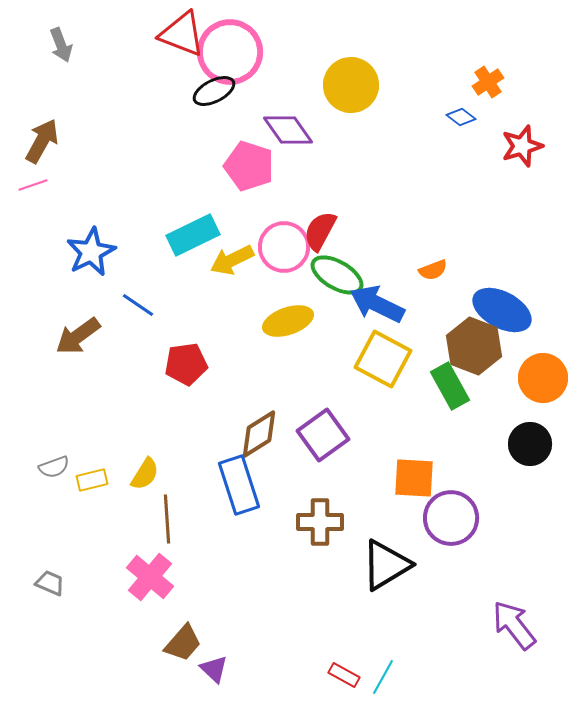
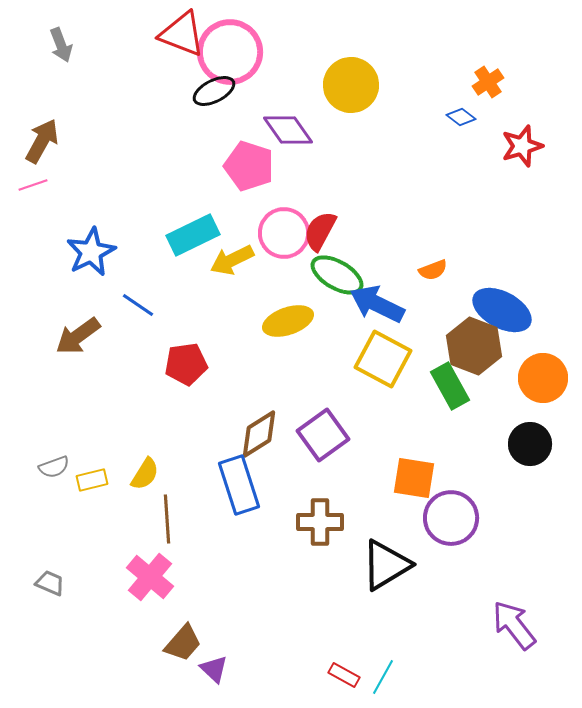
pink circle at (284, 247): moved 14 px up
orange square at (414, 478): rotated 6 degrees clockwise
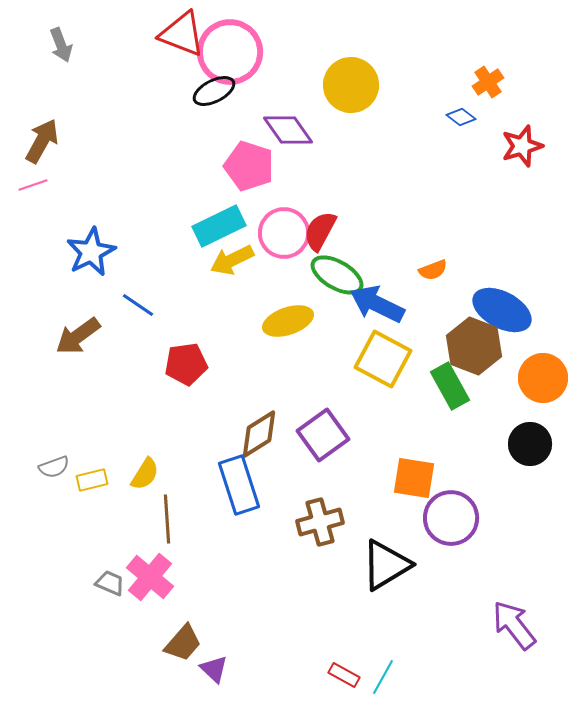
cyan rectangle at (193, 235): moved 26 px right, 9 px up
brown cross at (320, 522): rotated 15 degrees counterclockwise
gray trapezoid at (50, 583): moved 60 px right
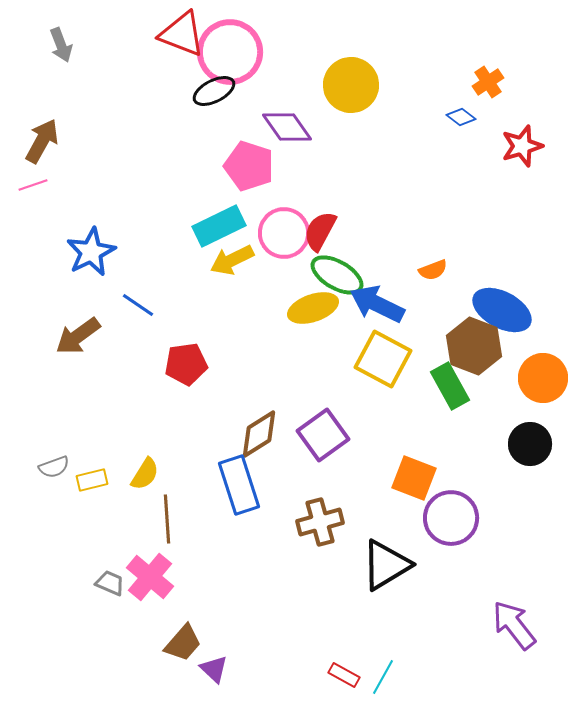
purple diamond at (288, 130): moved 1 px left, 3 px up
yellow ellipse at (288, 321): moved 25 px right, 13 px up
orange square at (414, 478): rotated 12 degrees clockwise
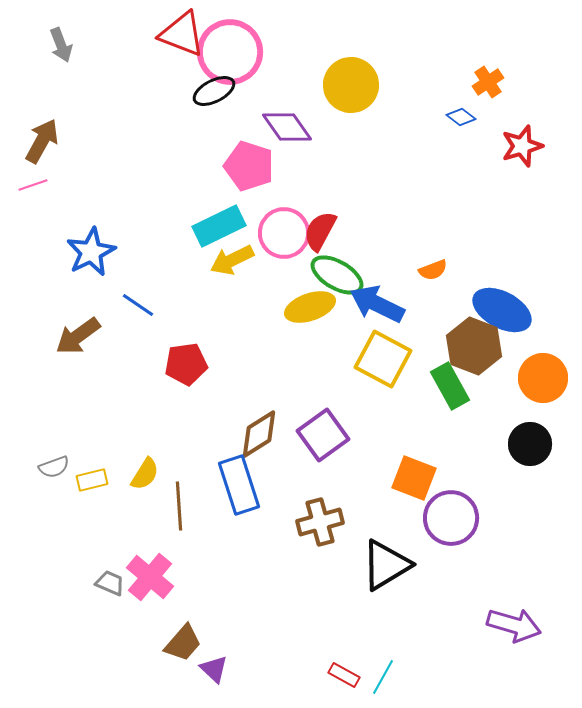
yellow ellipse at (313, 308): moved 3 px left, 1 px up
brown line at (167, 519): moved 12 px right, 13 px up
purple arrow at (514, 625): rotated 144 degrees clockwise
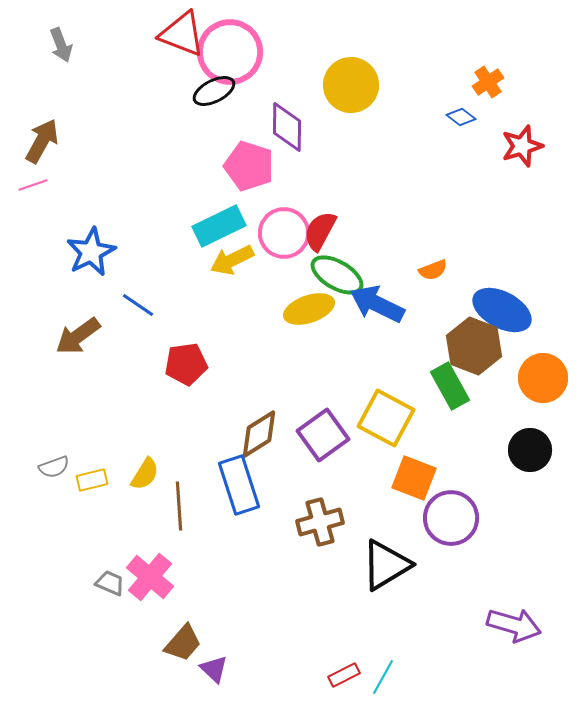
purple diamond at (287, 127): rotated 36 degrees clockwise
yellow ellipse at (310, 307): moved 1 px left, 2 px down
yellow square at (383, 359): moved 3 px right, 59 px down
black circle at (530, 444): moved 6 px down
red rectangle at (344, 675): rotated 56 degrees counterclockwise
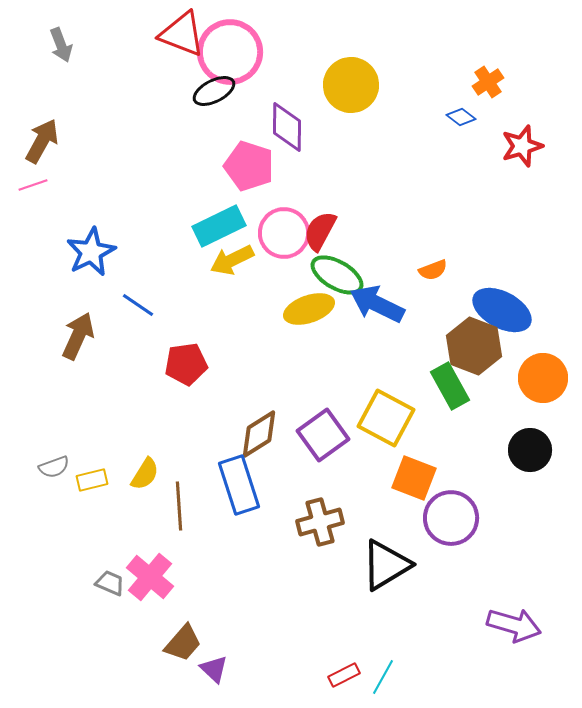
brown arrow at (78, 336): rotated 150 degrees clockwise
